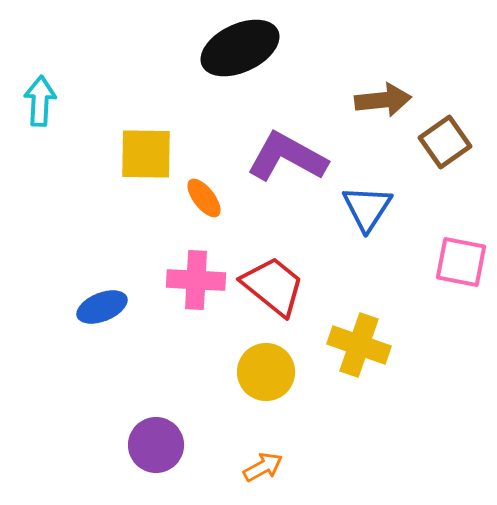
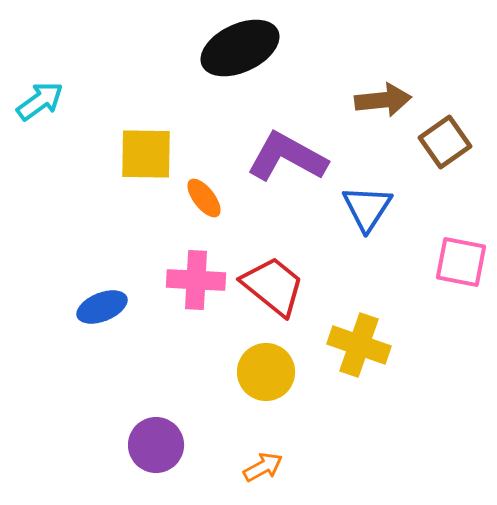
cyan arrow: rotated 51 degrees clockwise
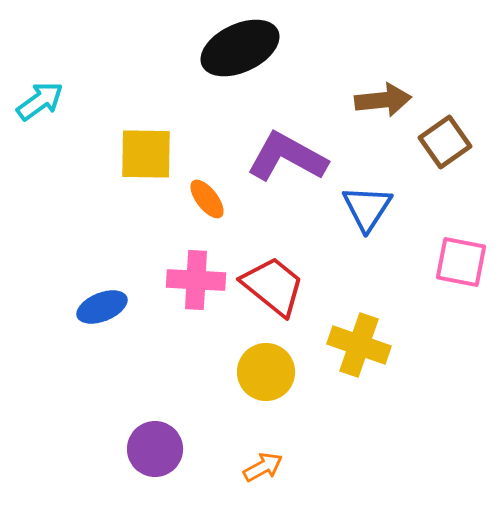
orange ellipse: moved 3 px right, 1 px down
purple circle: moved 1 px left, 4 px down
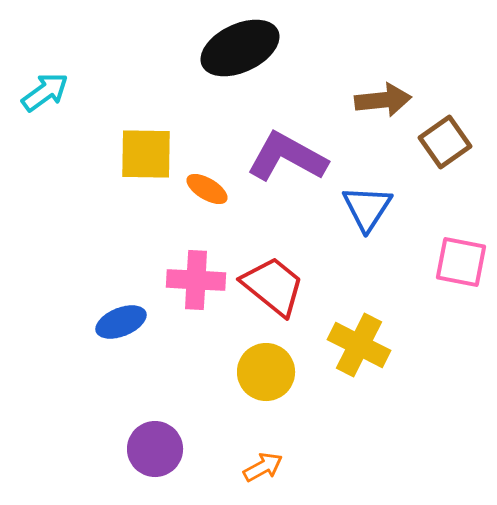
cyan arrow: moved 5 px right, 9 px up
orange ellipse: moved 10 px up; rotated 21 degrees counterclockwise
blue ellipse: moved 19 px right, 15 px down
yellow cross: rotated 8 degrees clockwise
